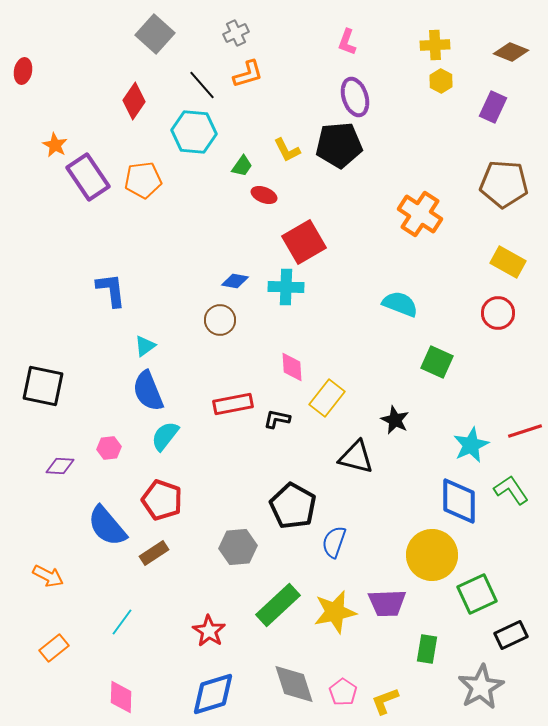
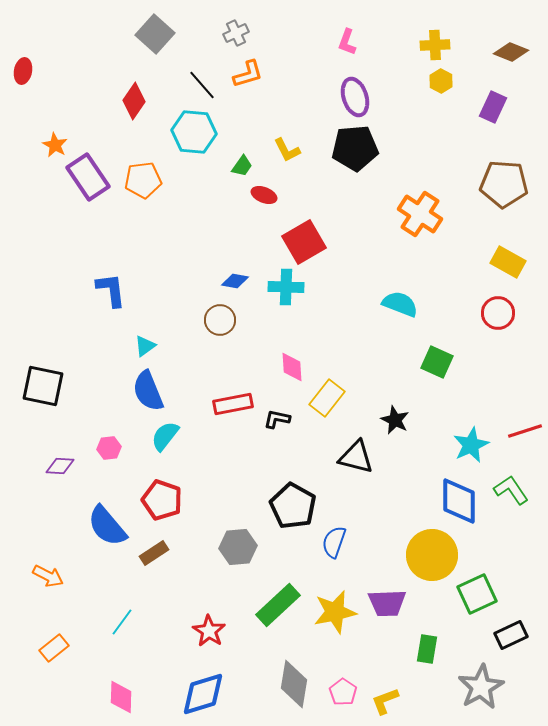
black pentagon at (339, 145): moved 16 px right, 3 px down
gray diamond at (294, 684): rotated 27 degrees clockwise
blue diamond at (213, 694): moved 10 px left
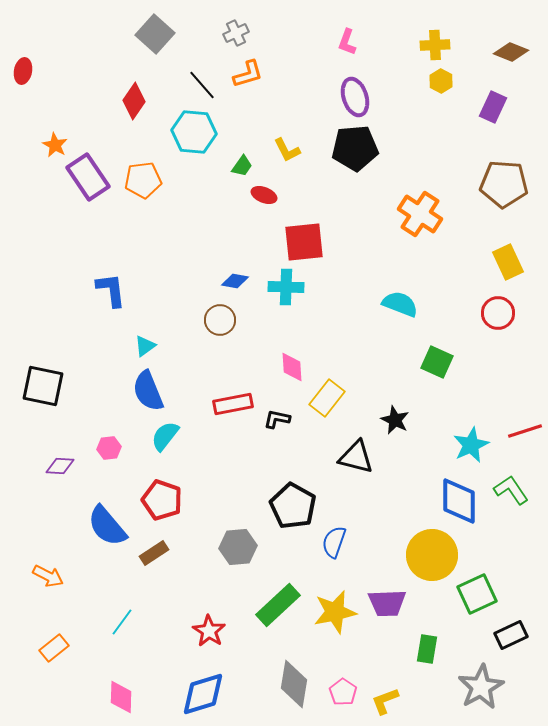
red square at (304, 242): rotated 24 degrees clockwise
yellow rectangle at (508, 262): rotated 36 degrees clockwise
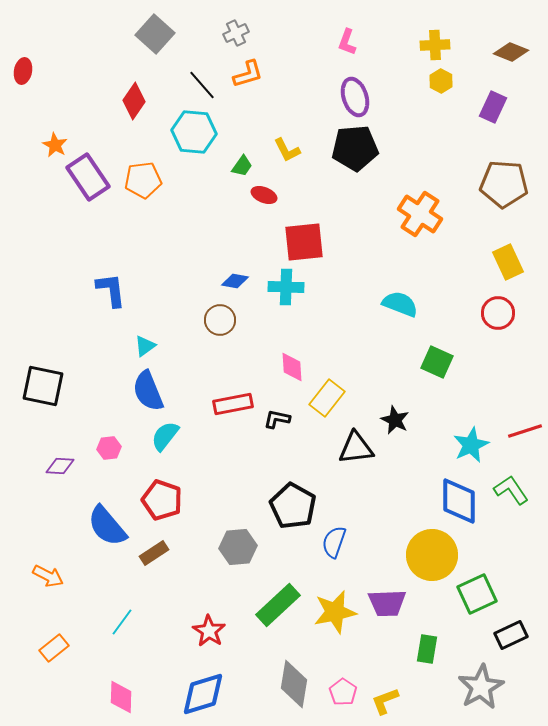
black triangle at (356, 457): moved 9 px up; rotated 21 degrees counterclockwise
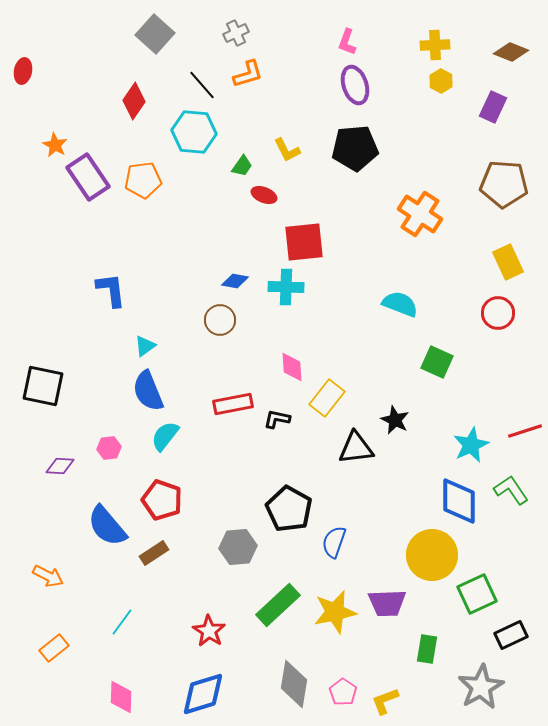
purple ellipse at (355, 97): moved 12 px up
black pentagon at (293, 506): moved 4 px left, 3 px down
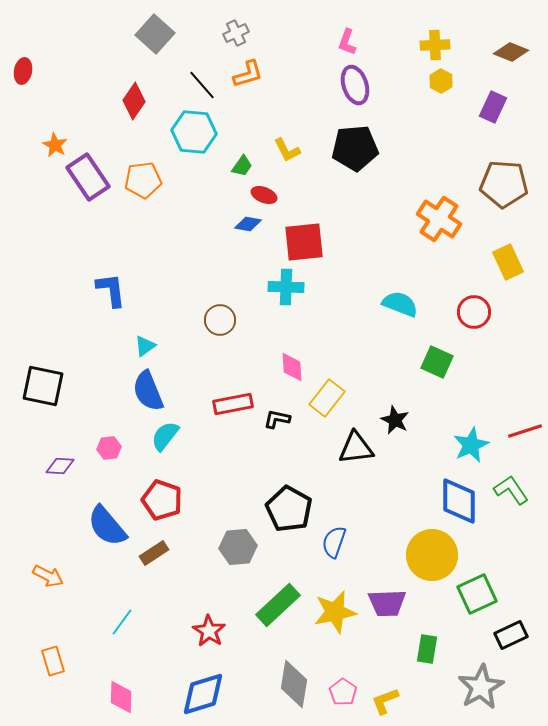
orange cross at (420, 214): moved 19 px right, 5 px down
blue diamond at (235, 281): moved 13 px right, 57 px up
red circle at (498, 313): moved 24 px left, 1 px up
orange rectangle at (54, 648): moved 1 px left, 13 px down; rotated 68 degrees counterclockwise
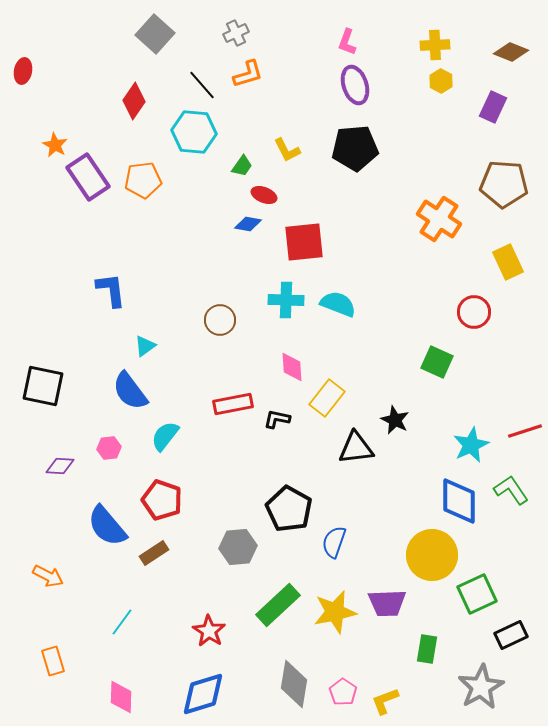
cyan cross at (286, 287): moved 13 px down
cyan semicircle at (400, 304): moved 62 px left
blue semicircle at (148, 391): moved 18 px left; rotated 15 degrees counterclockwise
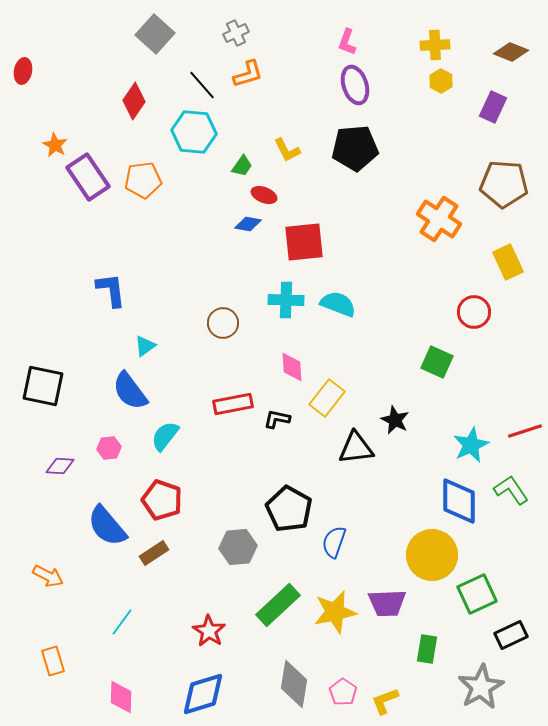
brown circle at (220, 320): moved 3 px right, 3 px down
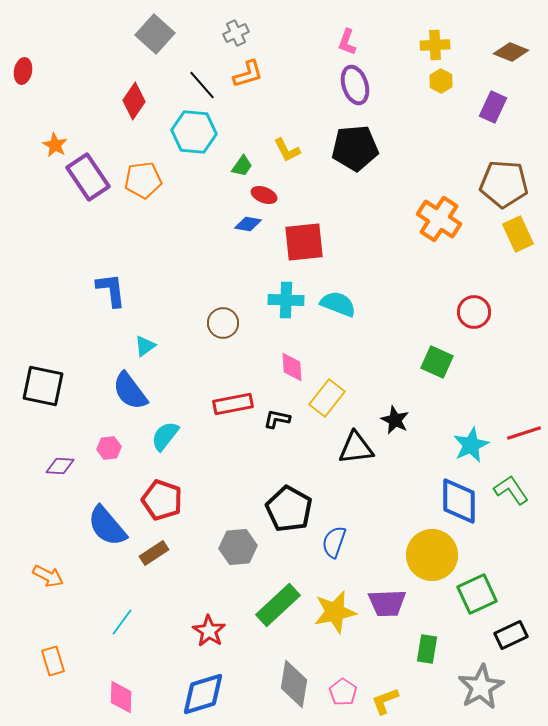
yellow rectangle at (508, 262): moved 10 px right, 28 px up
red line at (525, 431): moved 1 px left, 2 px down
